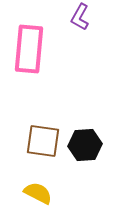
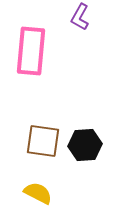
pink rectangle: moved 2 px right, 2 px down
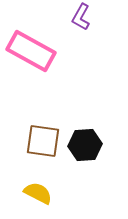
purple L-shape: moved 1 px right
pink rectangle: rotated 66 degrees counterclockwise
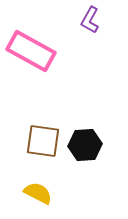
purple L-shape: moved 9 px right, 3 px down
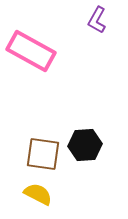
purple L-shape: moved 7 px right
brown square: moved 13 px down
yellow semicircle: moved 1 px down
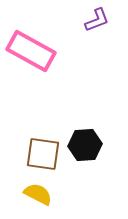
purple L-shape: rotated 140 degrees counterclockwise
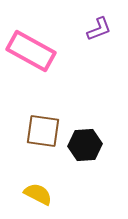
purple L-shape: moved 2 px right, 9 px down
brown square: moved 23 px up
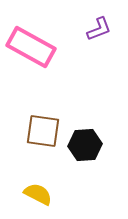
pink rectangle: moved 4 px up
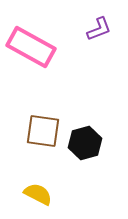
black hexagon: moved 2 px up; rotated 12 degrees counterclockwise
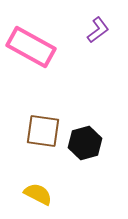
purple L-shape: moved 1 px left, 1 px down; rotated 16 degrees counterclockwise
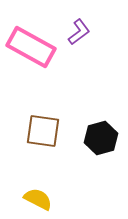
purple L-shape: moved 19 px left, 2 px down
black hexagon: moved 16 px right, 5 px up
yellow semicircle: moved 5 px down
